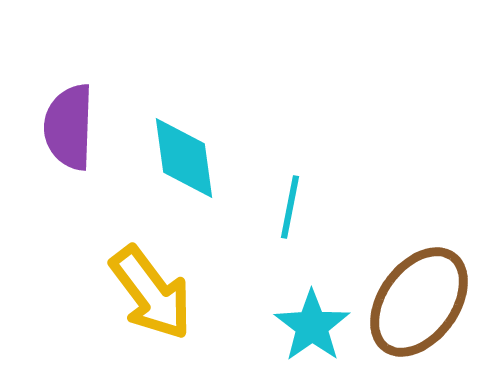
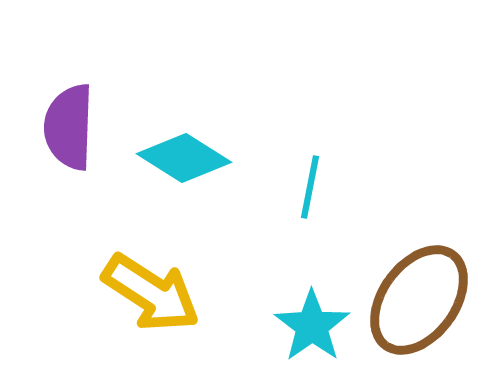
cyan diamond: rotated 50 degrees counterclockwise
cyan line: moved 20 px right, 20 px up
yellow arrow: rotated 20 degrees counterclockwise
brown ellipse: moved 2 px up
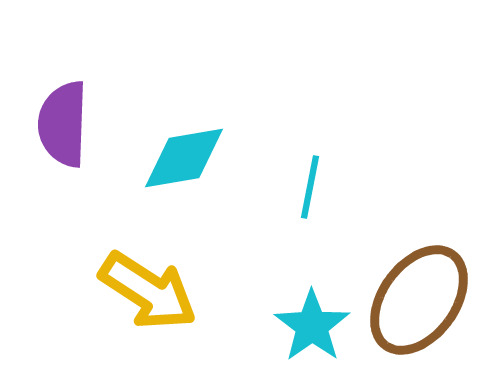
purple semicircle: moved 6 px left, 3 px up
cyan diamond: rotated 42 degrees counterclockwise
yellow arrow: moved 3 px left, 2 px up
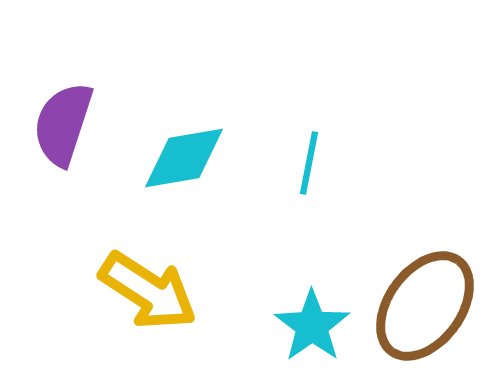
purple semicircle: rotated 16 degrees clockwise
cyan line: moved 1 px left, 24 px up
brown ellipse: moved 6 px right, 6 px down
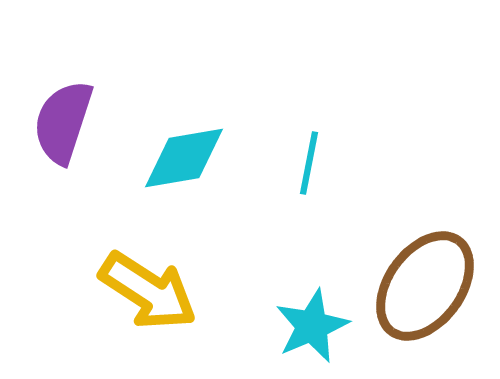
purple semicircle: moved 2 px up
brown ellipse: moved 20 px up
cyan star: rotated 12 degrees clockwise
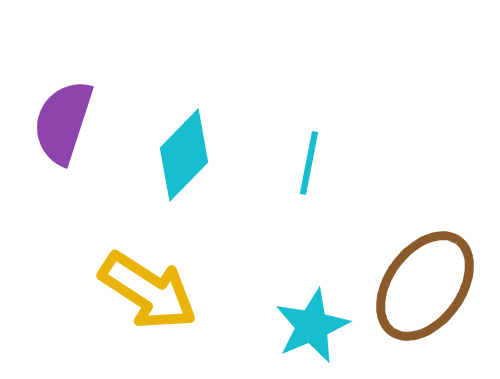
cyan diamond: moved 3 px up; rotated 36 degrees counterclockwise
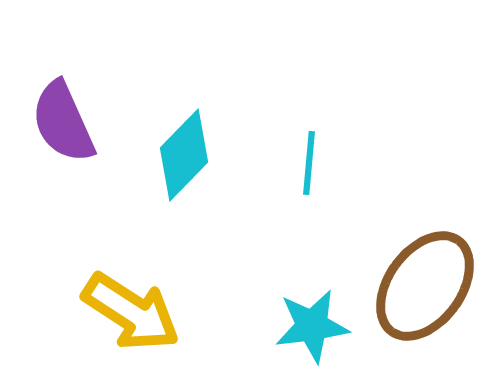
purple semicircle: rotated 42 degrees counterclockwise
cyan line: rotated 6 degrees counterclockwise
yellow arrow: moved 17 px left, 21 px down
cyan star: rotated 16 degrees clockwise
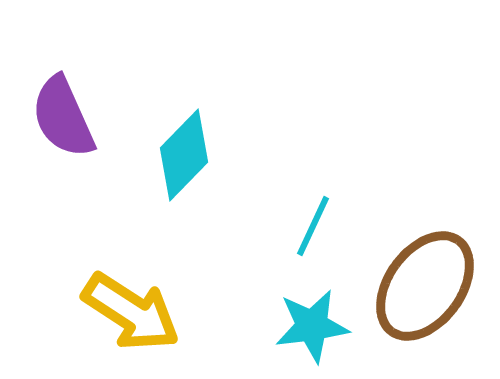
purple semicircle: moved 5 px up
cyan line: moved 4 px right, 63 px down; rotated 20 degrees clockwise
